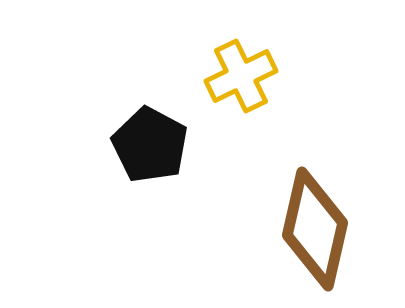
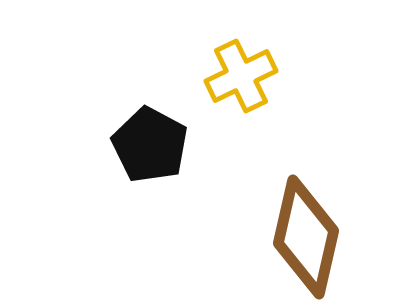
brown diamond: moved 9 px left, 8 px down
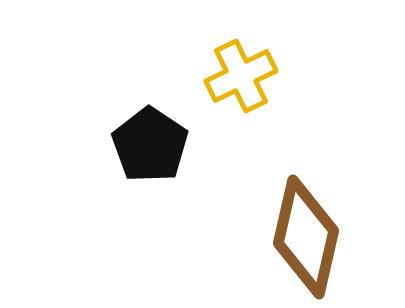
black pentagon: rotated 6 degrees clockwise
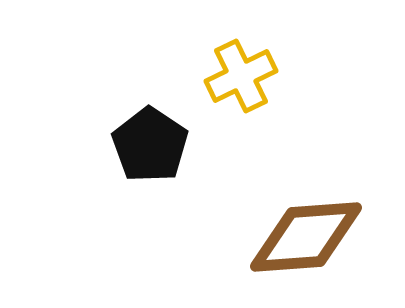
brown diamond: rotated 73 degrees clockwise
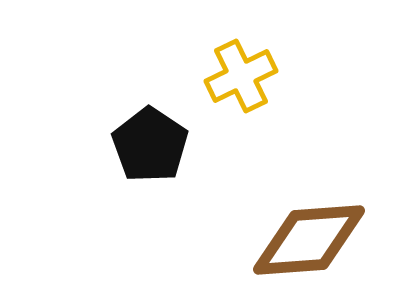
brown diamond: moved 3 px right, 3 px down
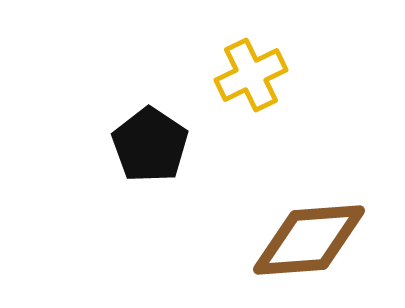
yellow cross: moved 10 px right, 1 px up
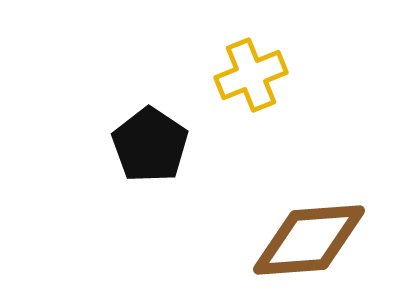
yellow cross: rotated 4 degrees clockwise
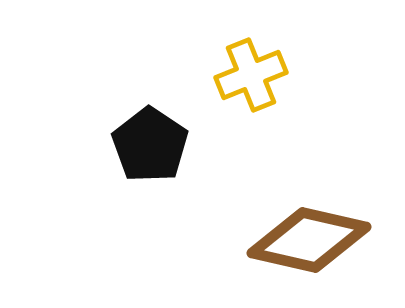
brown diamond: rotated 17 degrees clockwise
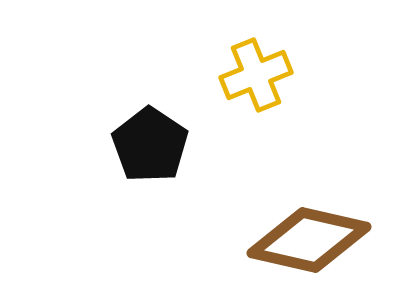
yellow cross: moved 5 px right
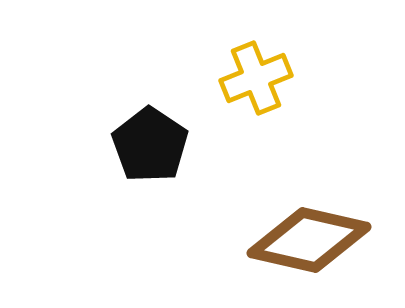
yellow cross: moved 3 px down
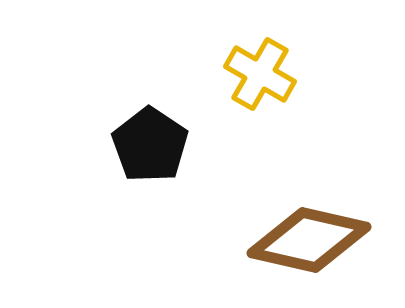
yellow cross: moved 4 px right, 4 px up; rotated 38 degrees counterclockwise
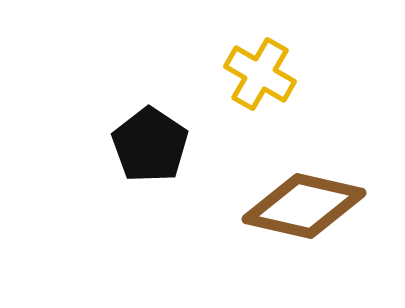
brown diamond: moved 5 px left, 34 px up
